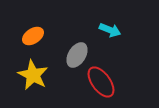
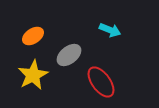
gray ellipse: moved 8 px left; rotated 20 degrees clockwise
yellow star: rotated 16 degrees clockwise
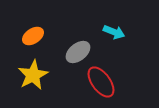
cyan arrow: moved 4 px right, 2 px down
gray ellipse: moved 9 px right, 3 px up
